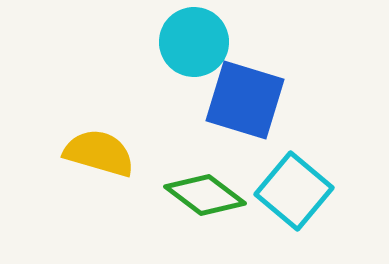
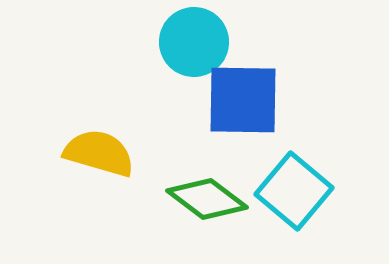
blue square: moved 2 px left; rotated 16 degrees counterclockwise
green diamond: moved 2 px right, 4 px down
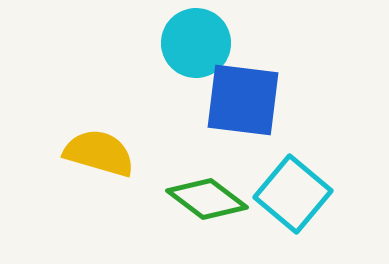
cyan circle: moved 2 px right, 1 px down
blue square: rotated 6 degrees clockwise
cyan square: moved 1 px left, 3 px down
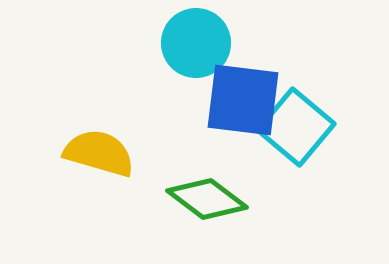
cyan square: moved 3 px right, 67 px up
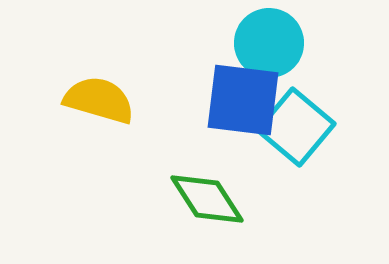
cyan circle: moved 73 px right
yellow semicircle: moved 53 px up
green diamond: rotated 20 degrees clockwise
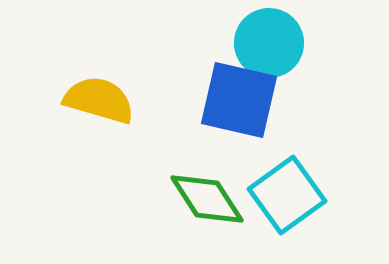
blue square: moved 4 px left; rotated 6 degrees clockwise
cyan square: moved 9 px left, 68 px down; rotated 14 degrees clockwise
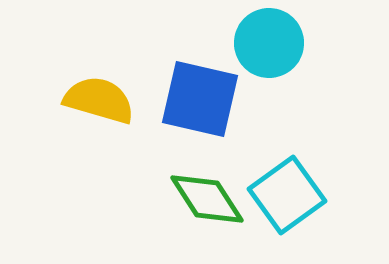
blue square: moved 39 px left, 1 px up
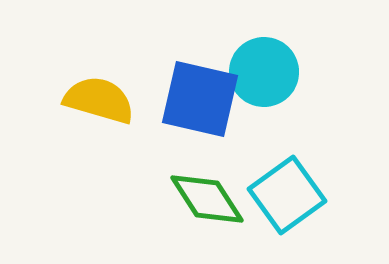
cyan circle: moved 5 px left, 29 px down
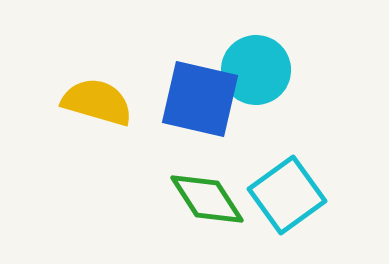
cyan circle: moved 8 px left, 2 px up
yellow semicircle: moved 2 px left, 2 px down
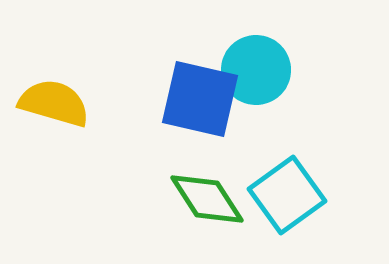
yellow semicircle: moved 43 px left, 1 px down
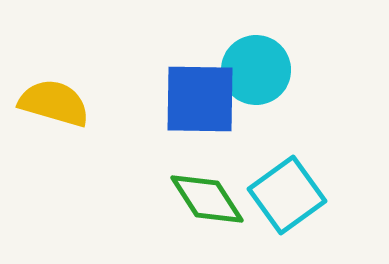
blue square: rotated 12 degrees counterclockwise
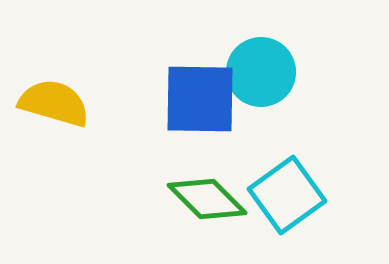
cyan circle: moved 5 px right, 2 px down
green diamond: rotated 12 degrees counterclockwise
